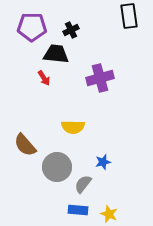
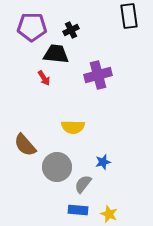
purple cross: moved 2 px left, 3 px up
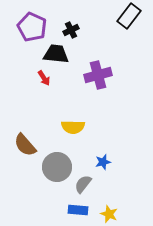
black rectangle: rotated 45 degrees clockwise
purple pentagon: rotated 24 degrees clockwise
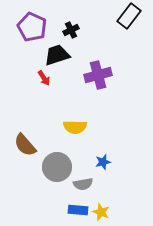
black trapezoid: moved 1 px right, 1 px down; rotated 24 degrees counterclockwise
yellow semicircle: moved 2 px right
gray semicircle: rotated 138 degrees counterclockwise
yellow star: moved 8 px left, 2 px up
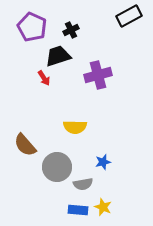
black rectangle: rotated 25 degrees clockwise
black trapezoid: moved 1 px right, 1 px down
yellow star: moved 2 px right, 5 px up
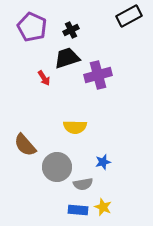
black trapezoid: moved 9 px right, 2 px down
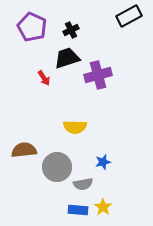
brown semicircle: moved 1 px left, 5 px down; rotated 125 degrees clockwise
yellow star: rotated 12 degrees clockwise
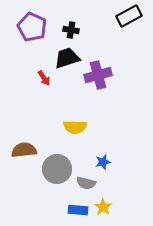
black cross: rotated 35 degrees clockwise
gray circle: moved 2 px down
gray semicircle: moved 3 px right, 1 px up; rotated 24 degrees clockwise
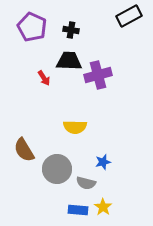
black trapezoid: moved 2 px right, 3 px down; rotated 20 degrees clockwise
brown semicircle: rotated 115 degrees counterclockwise
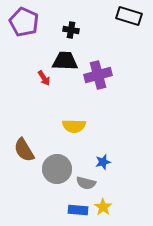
black rectangle: rotated 45 degrees clockwise
purple pentagon: moved 8 px left, 5 px up
black trapezoid: moved 4 px left
yellow semicircle: moved 1 px left, 1 px up
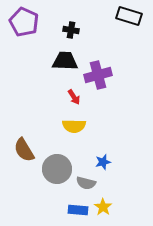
red arrow: moved 30 px right, 19 px down
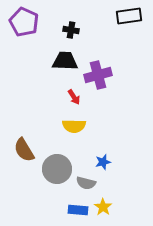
black rectangle: rotated 25 degrees counterclockwise
